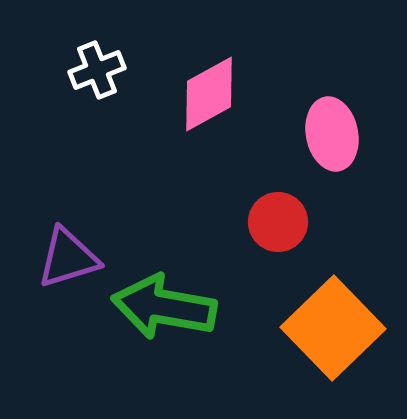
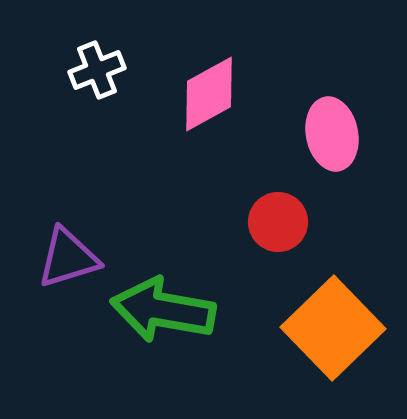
green arrow: moved 1 px left, 3 px down
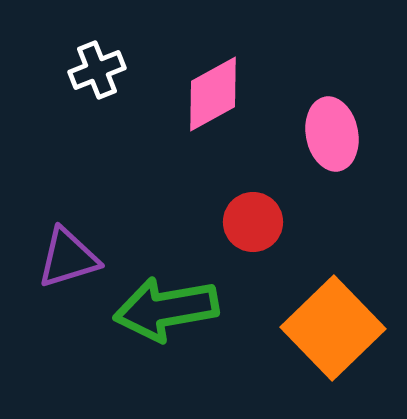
pink diamond: moved 4 px right
red circle: moved 25 px left
green arrow: moved 3 px right, 1 px up; rotated 20 degrees counterclockwise
